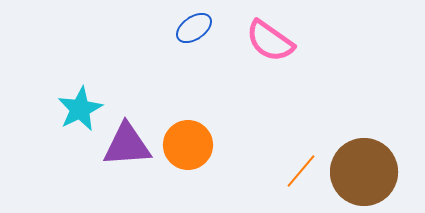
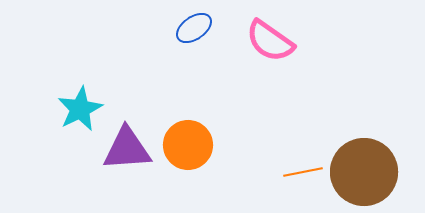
purple triangle: moved 4 px down
orange line: moved 2 px right, 1 px down; rotated 39 degrees clockwise
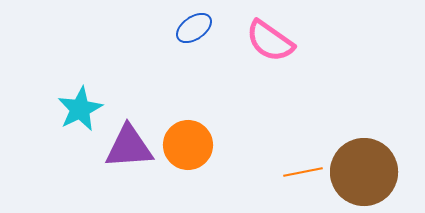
purple triangle: moved 2 px right, 2 px up
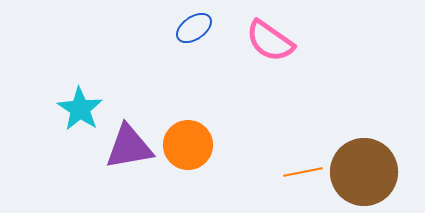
cyan star: rotated 12 degrees counterclockwise
purple triangle: rotated 6 degrees counterclockwise
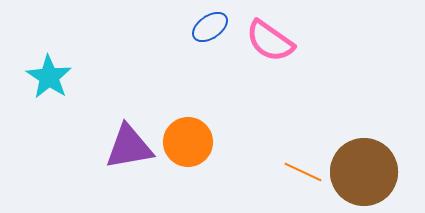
blue ellipse: moved 16 px right, 1 px up
cyan star: moved 31 px left, 32 px up
orange circle: moved 3 px up
orange line: rotated 36 degrees clockwise
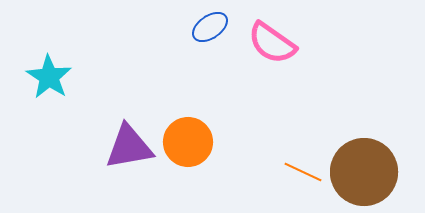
pink semicircle: moved 2 px right, 2 px down
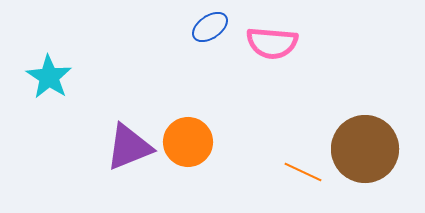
pink semicircle: rotated 30 degrees counterclockwise
purple triangle: rotated 12 degrees counterclockwise
brown circle: moved 1 px right, 23 px up
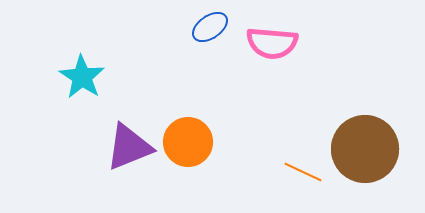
cyan star: moved 33 px right
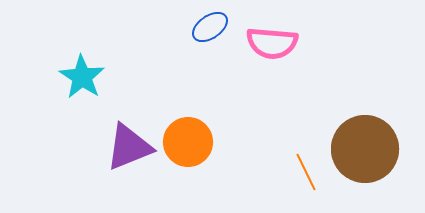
orange line: moved 3 px right; rotated 39 degrees clockwise
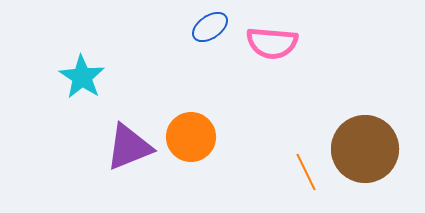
orange circle: moved 3 px right, 5 px up
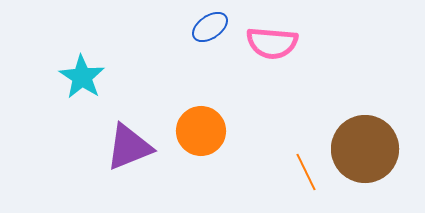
orange circle: moved 10 px right, 6 px up
